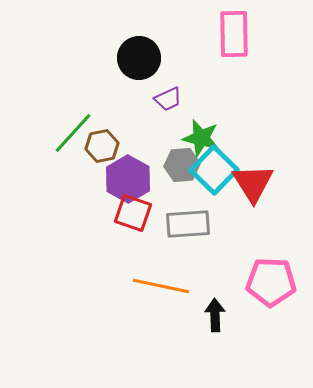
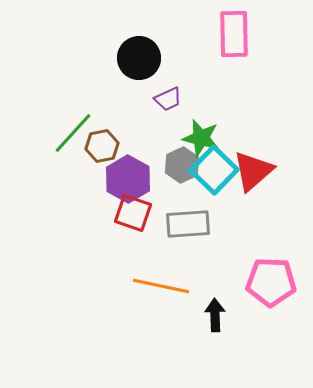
gray hexagon: rotated 20 degrees counterclockwise
red triangle: moved 12 px up; rotated 21 degrees clockwise
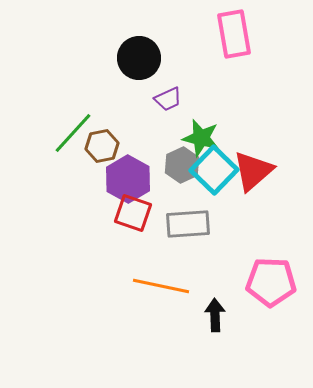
pink rectangle: rotated 9 degrees counterclockwise
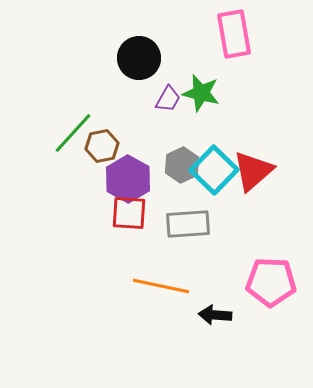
purple trapezoid: rotated 36 degrees counterclockwise
green star: moved 45 px up
red square: moved 4 px left; rotated 15 degrees counterclockwise
black arrow: rotated 84 degrees counterclockwise
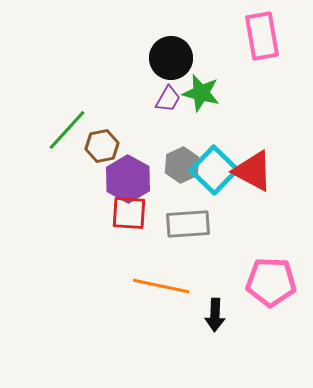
pink rectangle: moved 28 px right, 2 px down
black circle: moved 32 px right
green line: moved 6 px left, 3 px up
red triangle: rotated 51 degrees counterclockwise
black arrow: rotated 92 degrees counterclockwise
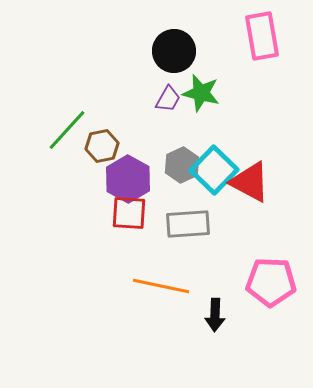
black circle: moved 3 px right, 7 px up
red triangle: moved 3 px left, 11 px down
